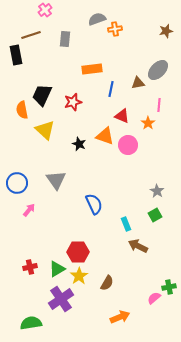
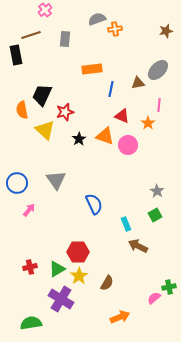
red star: moved 8 px left, 10 px down
black star: moved 5 px up; rotated 16 degrees clockwise
purple cross: rotated 25 degrees counterclockwise
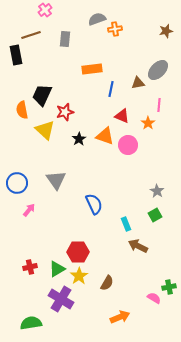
pink semicircle: rotated 72 degrees clockwise
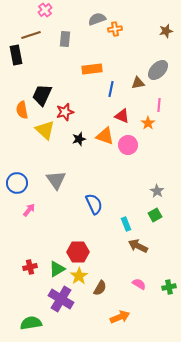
black star: rotated 16 degrees clockwise
brown semicircle: moved 7 px left, 5 px down
pink semicircle: moved 15 px left, 14 px up
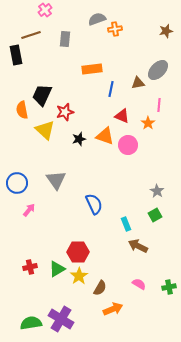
purple cross: moved 20 px down
orange arrow: moved 7 px left, 8 px up
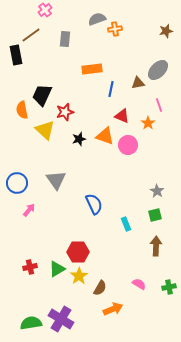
brown line: rotated 18 degrees counterclockwise
pink line: rotated 24 degrees counterclockwise
green square: rotated 16 degrees clockwise
brown arrow: moved 18 px right; rotated 66 degrees clockwise
